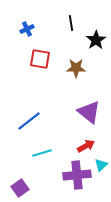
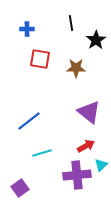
blue cross: rotated 24 degrees clockwise
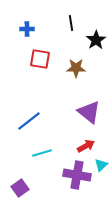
purple cross: rotated 16 degrees clockwise
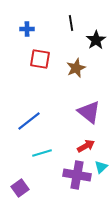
brown star: rotated 24 degrees counterclockwise
cyan triangle: moved 2 px down
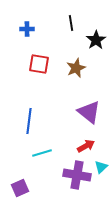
red square: moved 1 px left, 5 px down
blue line: rotated 45 degrees counterclockwise
purple square: rotated 12 degrees clockwise
